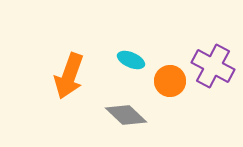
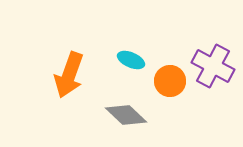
orange arrow: moved 1 px up
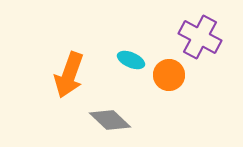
purple cross: moved 13 px left, 29 px up
orange circle: moved 1 px left, 6 px up
gray diamond: moved 16 px left, 5 px down
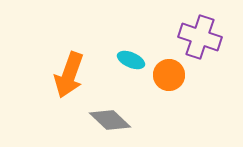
purple cross: rotated 9 degrees counterclockwise
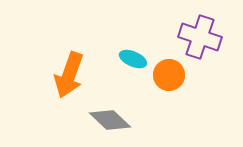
cyan ellipse: moved 2 px right, 1 px up
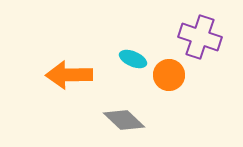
orange arrow: rotated 69 degrees clockwise
gray diamond: moved 14 px right
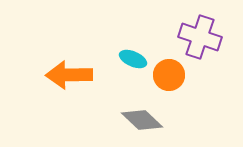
gray diamond: moved 18 px right
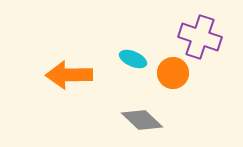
orange circle: moved 4 px right, 2 px up
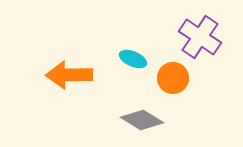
purple cross: rotated 15 degrees clockwise
orange circle: moved 5 px down
gray diamond: rotated 12 degrees counterclockwise
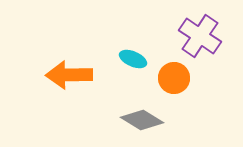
purple cross: moved 1 px up
orange circle: moved 1 px right
